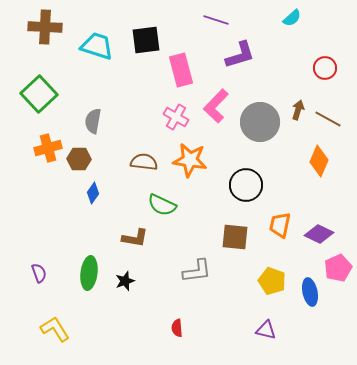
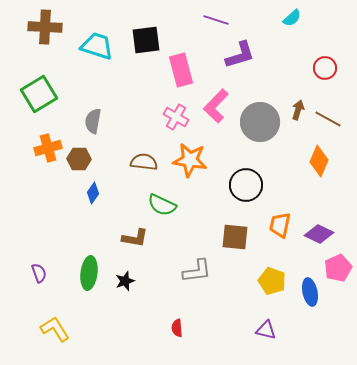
green square: rotated 12 degrees clockwise
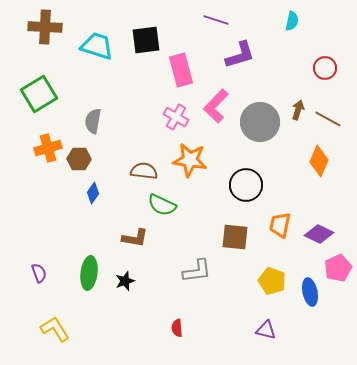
cyan semicircle: moved 3 px down; rotated 36 degrees counterclockwise
brown semicircle: moved 9 px down
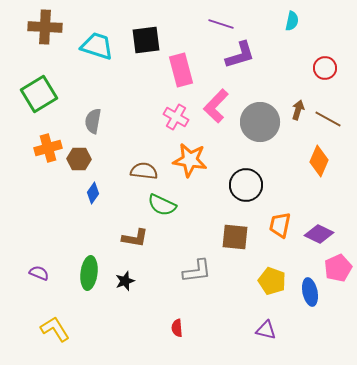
purple line: moved 5 px right, 4 px down
purple semicircle: rotated 48 degrees counterclockwise
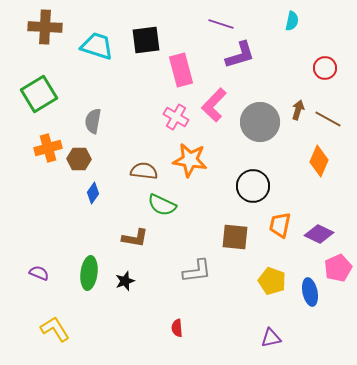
pink L-shape: moved 2 px left, 1 px up
black circle: moved 7 px right, 1 px down
purple triangle: moved 5 px right, 8 px down; rotated 25 degrees counterclockwise
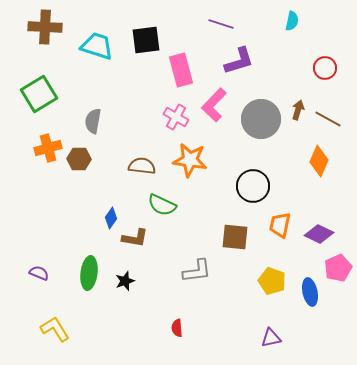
purple L-shape: moved 1 px left, 6 px down
gray circle: moved 1 px right, 3 px up
brown semicircle: moved 2 px left, 5 px up
blue diamond: moved 18 px right, 25 px down
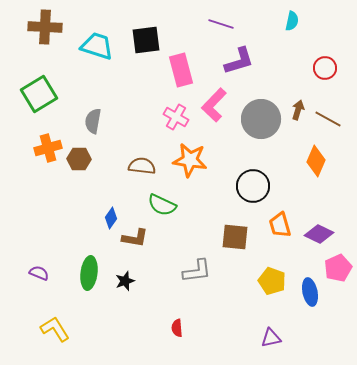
orange diamond: moved 3 px left
orange trapezoid: rotated 28 degrees counterclockwise
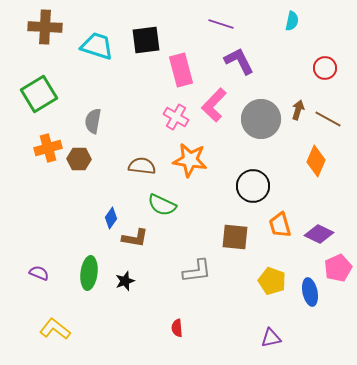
purple L-shape: rotated 100 degrees counterclockwise
yellow L-shape: rotated 20 degrees counterclockwise
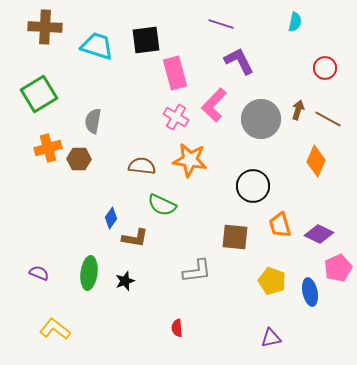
cyan semicircle: moved 3 px right, 1 px down
pink rectangle: moved 6 px left, 3 px down
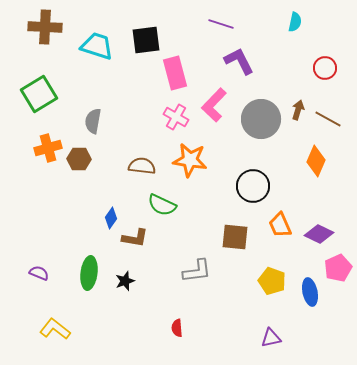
orange trapezoid: rotated 8 degrees counterclockwise
